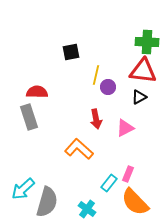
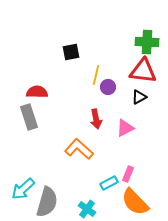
cyan rectangle: rotated 24 degrees clockwise
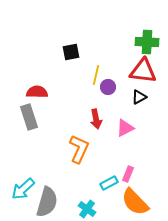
orange L-shape: rotated 72 degrees clockwise
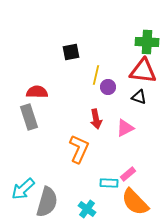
black triangle: rotated 49 degrees clockwise
pink rectangle: rotated 28 degrees clockwise
cyan rectangle: rotated 30 degrees clockwise
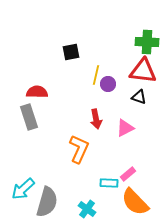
purple circle: moved 3 px up
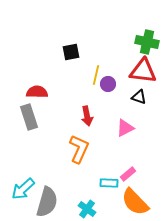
green cross: rotated 10 degrees clockwise
red arrow: moved 9 px left, 3 px up
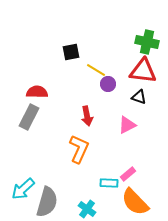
yellow line: moved 5 px up; rotated 72 degrees counterclockwise
gray rectangle: rotated 45 degrees clockwise
pink triangle: moved 2 px right, 3 px up
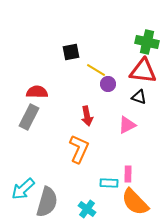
pink rectangle: rotated 49 degrees counterclockwise
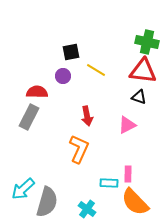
purple circle: moved 45 px left, 8 px up
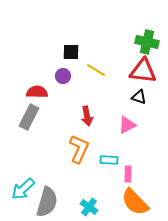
black square: rotated 12 degrees clockwise
cyan rectangle: moved 23 px up
cyan cross: moved 2 px right, 2 px up
